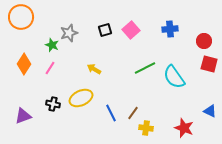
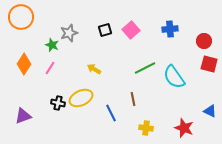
black cross: moved 5 px right, 1 px up
brown line: moved 14 px up; rotated 48 degrees counterclockwise
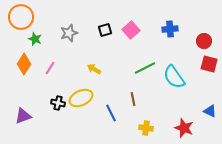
green star: moved 17 px left, 6 px up
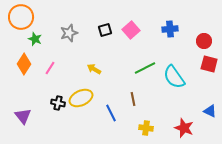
purple triangle: rotated 48 degrees counterclockwise
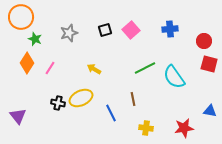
orange diamond: moved 3 px right, 1 px up
blue triangle: rotated 16 degrees counterclockwise
purple triangle: moved 5 px left
red star: rotated 30 degrees counterclockwise
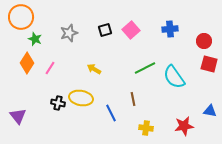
yellow ellipse: rotated 35 degrees clockwise
red star: moved 2 px up
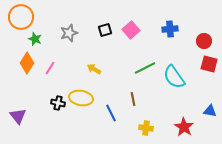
red star: moved 1 px down; rotated 30 degrees counterclockwise
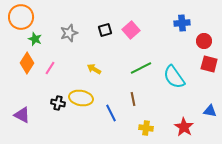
blue cross: moved 12 px right, 6 px up
green line: moved 4 px left
purple triangle: moved 4 px right, 1 px up; rotated 24 degrees counterclockwise
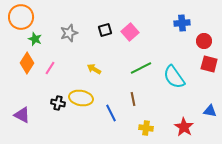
pink square: moved 1 px left, 2 px down
